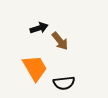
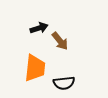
orange trapezoid: rotated 36 degrees clockwise
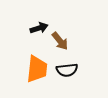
orange trapezoid: moved 2 px right, 1 px down
black semicircle: moved 3 px right, 13 px up
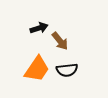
orange trapezoid: rotated 28 degrees clockwise
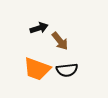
orange trapezoid: rotated 76 degrees clockwise
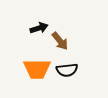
orange trapezoid: rotated 20 degrees counterclockwise
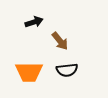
black arrow: moved 5 px left, 6 px up
orange trapezoid: moved 8 px left, 3 px down
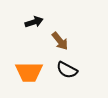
black semicircle: rotated 35 degrees clockwise
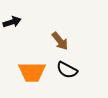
black arrow: moved 22 px left
orange trapezoid: moved 3 px right
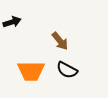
orange trapezoid: moved 1 px left, 1 px up
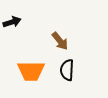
black semicircle: rotated 65 degrees clockwise
